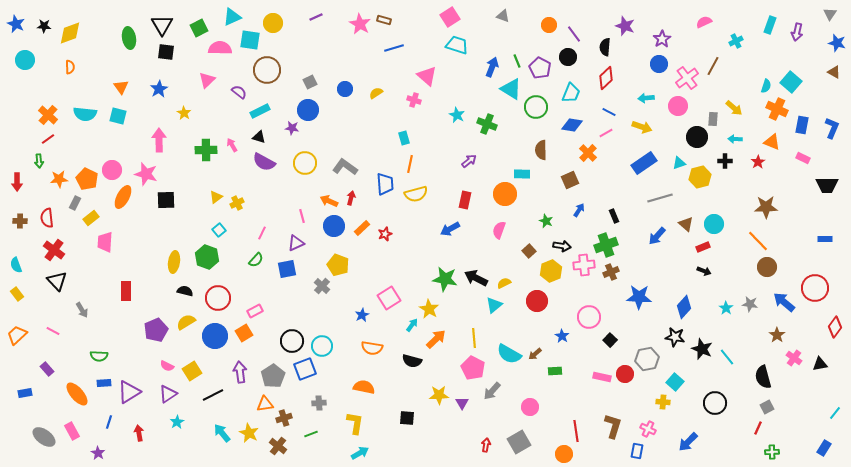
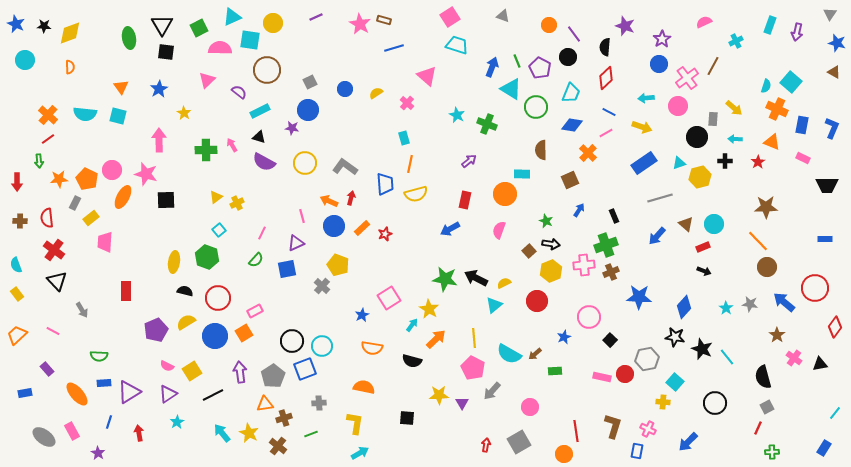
pink cross at (414, 100): moved 7 px left, 3 px down; rotated 24 degrees clockwise
black arrow at (562, 246): moved 11 px left, 2 px up
blue star at (562, 336): moved 2 px right, 1 px down; rotated 16 degrees clockwise
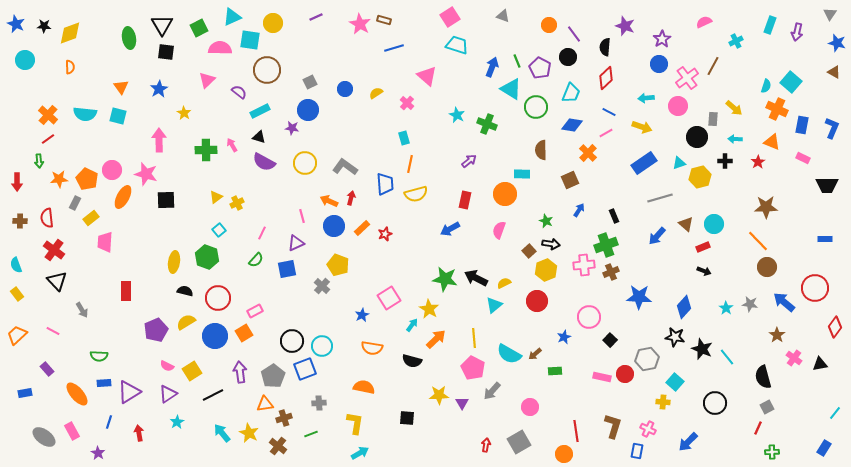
yellow hexagon at (551, 271): moved 5 px left, 1 px up
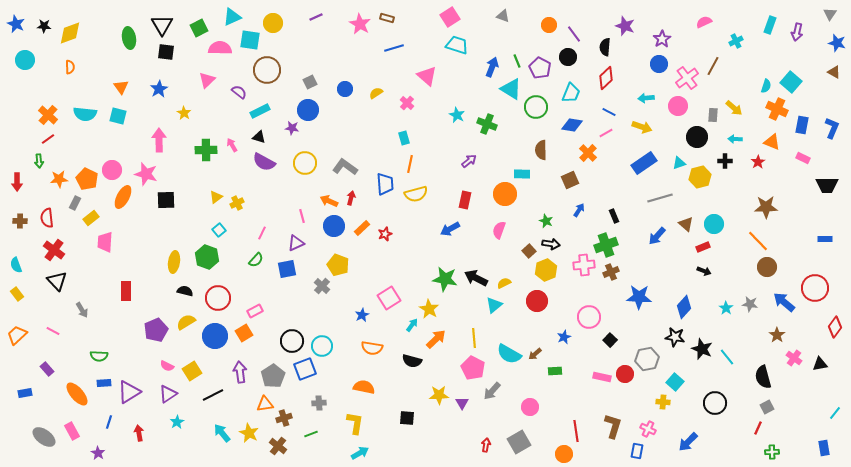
brown rectangle at (384, 20): moved 3 px right, 2 px up
gray rectangle at (713, 119): moved 4 px up
blue rectangle at (824, 448): rotated 42 degrees counterclockwise
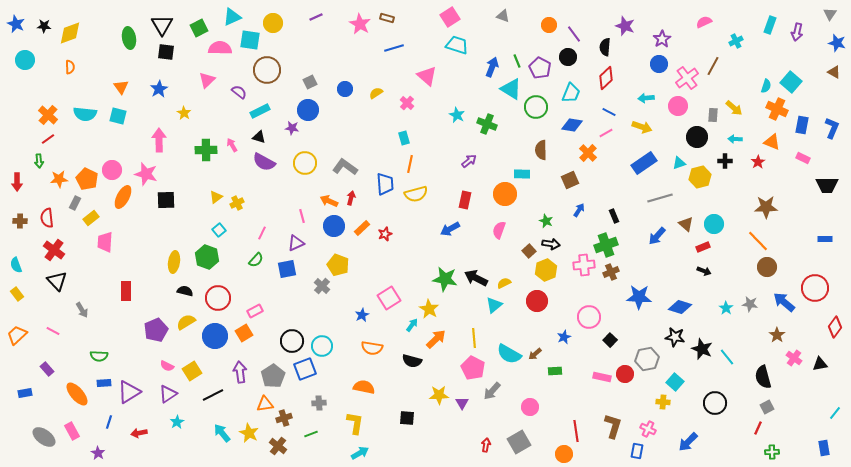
blue diamond at (684, 307): moved 4 px left; rotated 65 degrees clockwise
red arrow at (139, 433): rotated 91 degrees counterclockwise
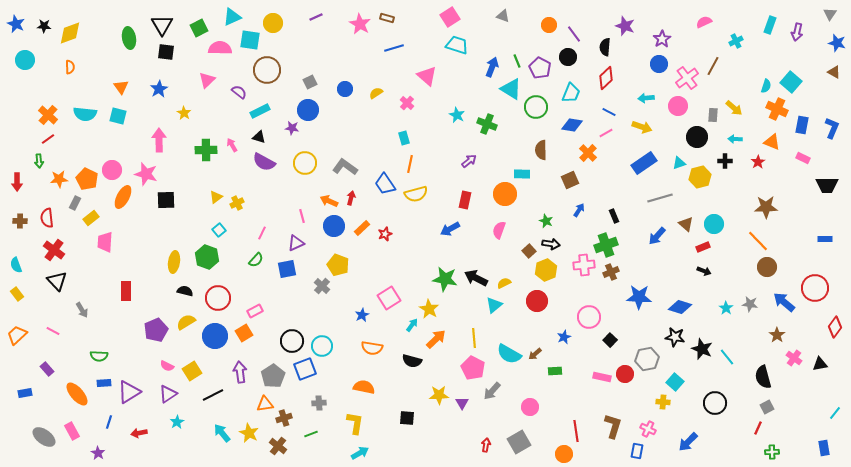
blue trapezoid at (385, 184): rotated 150 degrees clockwise
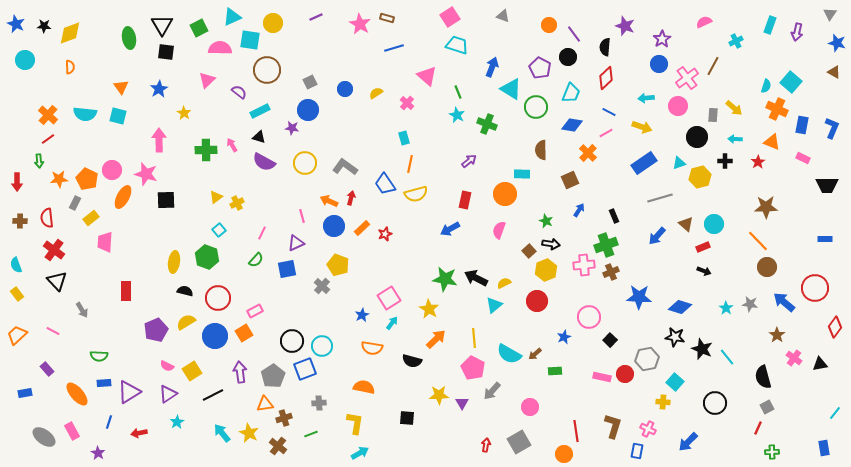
green line at (517, 61): moved 59 px left, 31 px down
cyan arrow at (412, 325): moved 20 px left, 2 px up
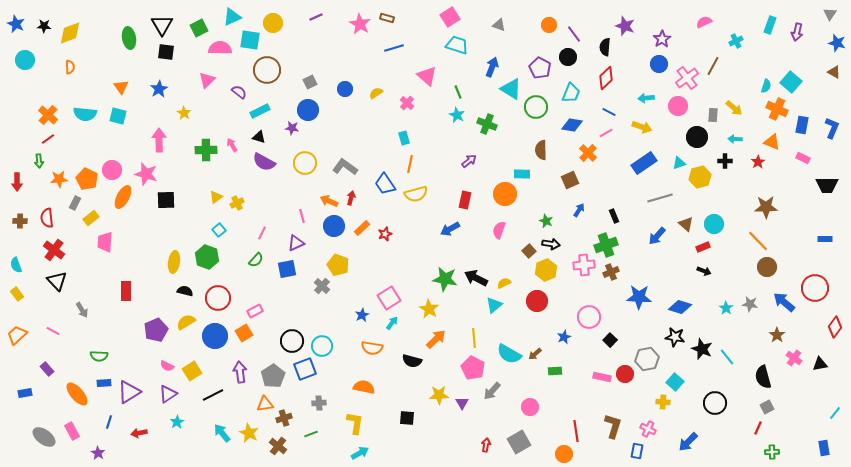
gray triangle at (503, 16): moved 4 px left, 9 px down
